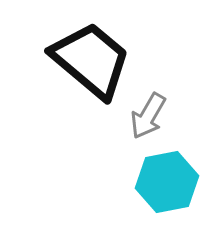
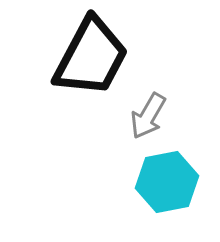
black trapezoid: moved 3 px up; rotated 78 degrees clockwise
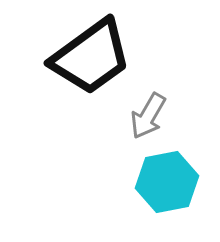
black trapezoid: rotated 26 degrees clockwise
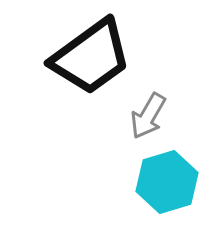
cyan hexagon: rotated 6 degrees counterclockwise
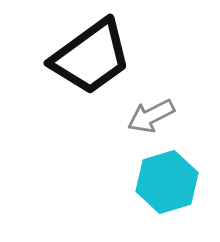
gray arrow: moved 3 px right; rotated 33 degrees clockwise
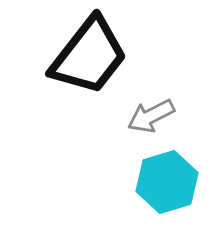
black trapezoid: moved 2 px left, 1 px up; rotated 16 degrees counterclockwise
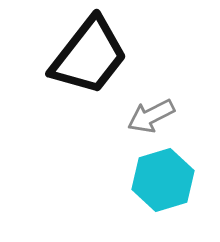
cyan hexagon: moved 4 px left, 2 px up
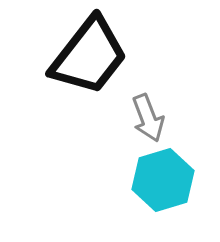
gray arrow: moved 3 px left, 2 px down; rotated 84 degrees counterclockwise
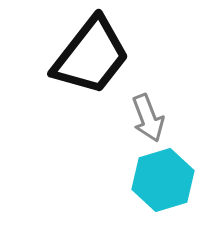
black trapezoid: moved 2 px right
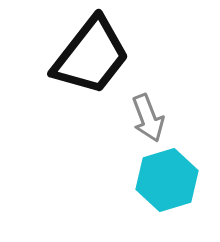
cyan hexagon: moved 4 px right
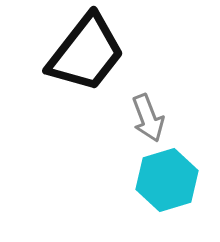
black trapezoid: moved 5 px left, 3 px up
